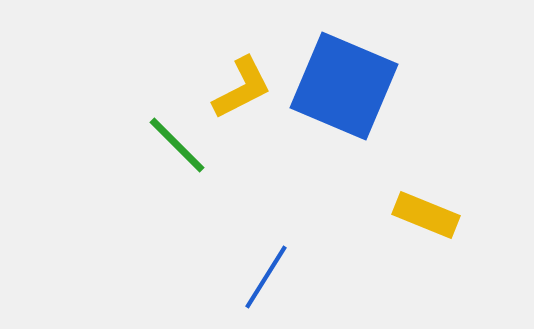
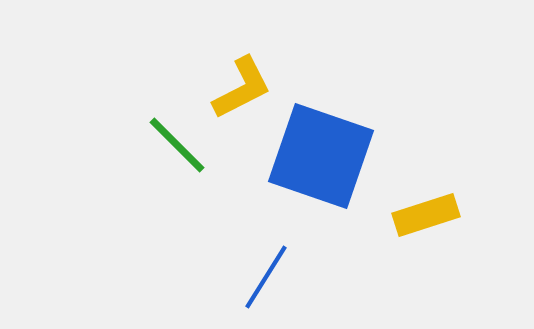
blue square: moved 23 px left, 70 px down; rotated 4 degrees counterclockwise
yellow rectangle: rotated 40 degrees counterclockwise
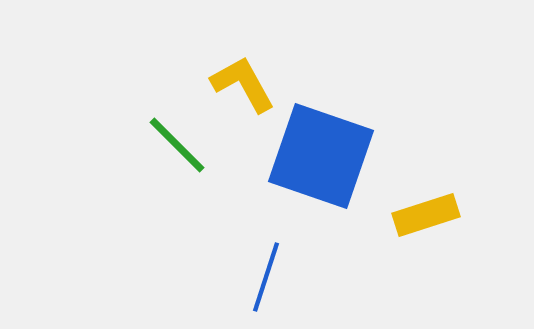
yellow L-shape: moved 1 px right, 4 px up; rotated 92 degrees counterclockwise
blue line: rotated 14 degrees counterclockwise
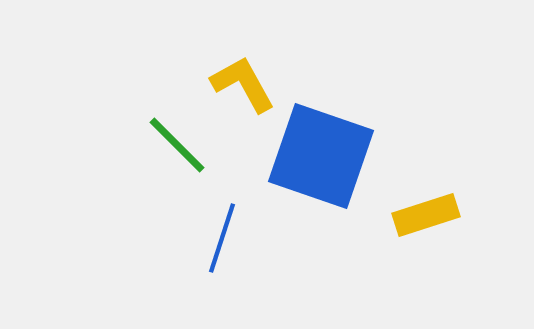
blue line: moved 44 px left, 39 px up
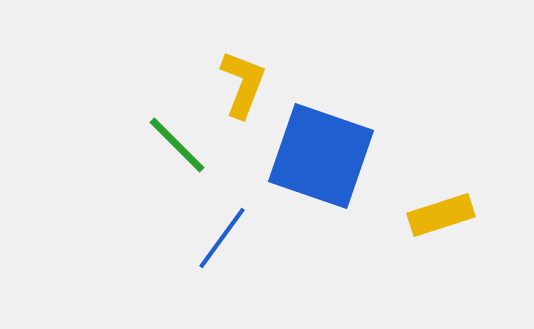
yellow L-shape: rotated 50 degrees clockwise
yellow rectangle: moved 15 px right
blue line: rotated 18 degrees clockwise
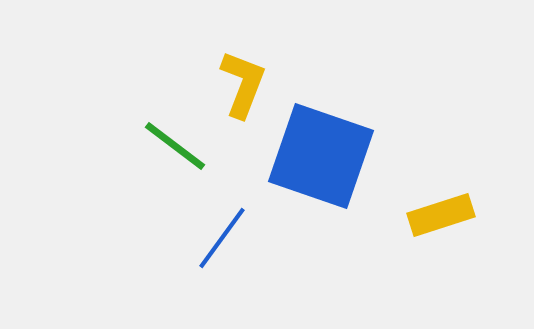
green line: moved 2 px left, 1 px down; rotated 8 degrees counterclockwise
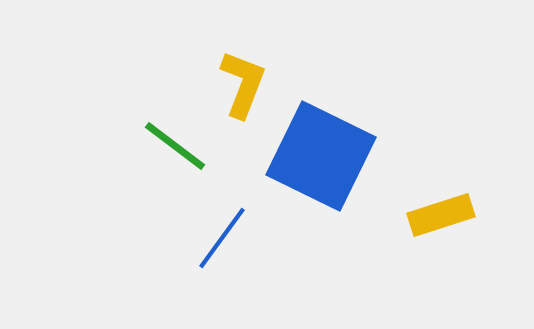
blue square: rotated 7 degrees clockwise
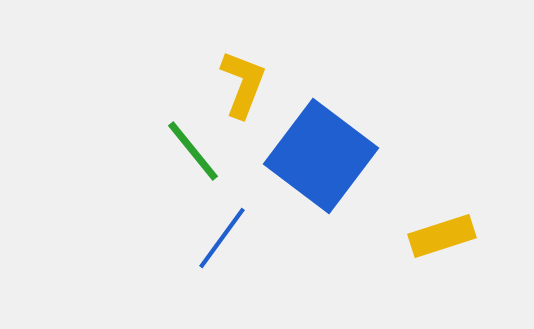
green line: moved 18 px right, 5 px down; rotated 14 degrees clockwise
blue square: rotated 11 degrees clockwise
yellow rectangle: moved 1 px right, 21 px down
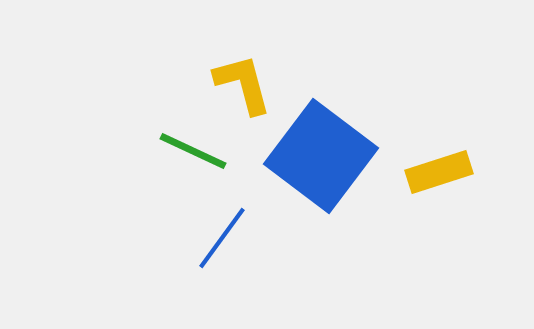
yellow L-shape: rotated 36 degrees counterclockwise
green line: rotated 26 degrees counterclockwise
yellow rectangle: moved 3 px left, 64 px up
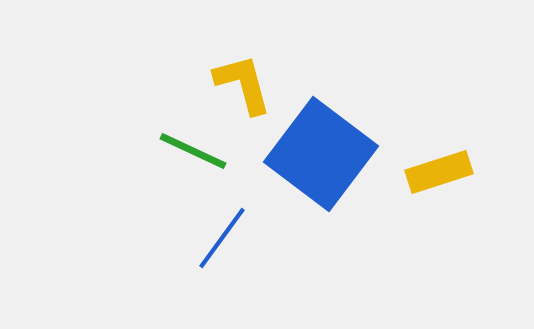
blue square: moved 2 px up
